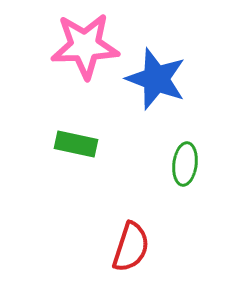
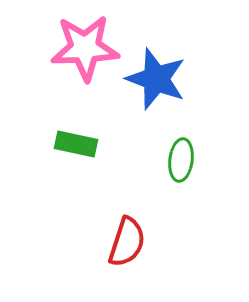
pink star: moved 2 px down
green ellipse: moved 4 px left, 4 px up
red semicircle: moved 4 px left, 5 px up
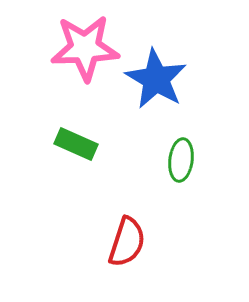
blue star: rotated 10 degrees clockwise
green rectangle: rotated 12 degrees clockwise
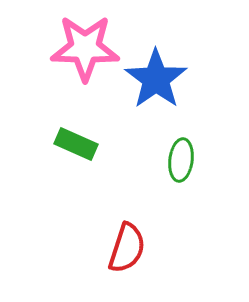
pink star: rotated 4 degrees clockwise
blue star: rotated 6 degrees clockwise
red semicircle: moved 6 px down
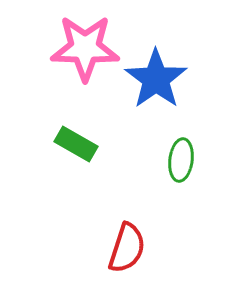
green rectangle: rotated 6 degrees clockwise
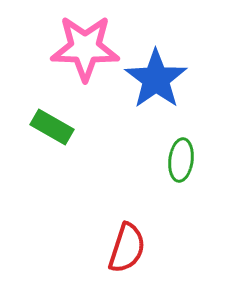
green rectangle: moved 24 px left, 17 px up
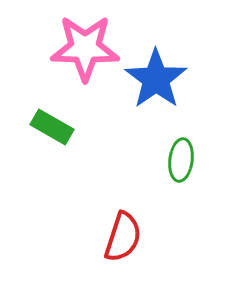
red semicircle: moved 4 px left, 11 px up
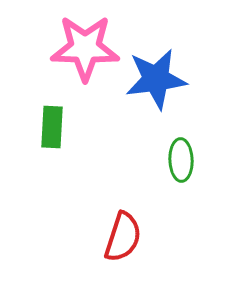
blue star: rotated 28 degrees clockwise
green rectangle: rotated 63 degrees clockwise
green ellipse: rotated 9 degrees counterclockwise
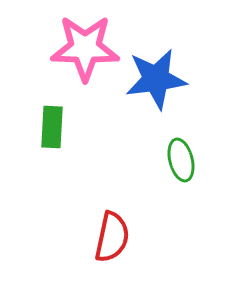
green ellipse: rotated 12 degrees counterclockwise
red semicircle: moved 11 px left; rotated 6 degrees counterclockwise
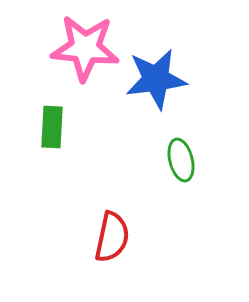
pink star: rotated 4 degrees clockwise
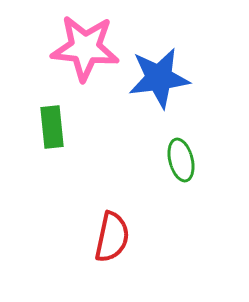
blue star: moved 3 px right, 1 px up
green rectangle: rotated 9 degrees counterclockwise
